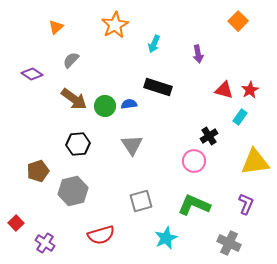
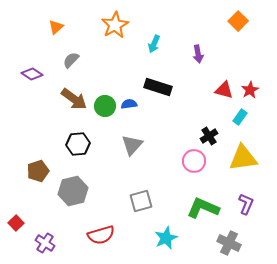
gray triangle: rotated 15 degrees clockwise
yellow triangle: moved 12 px left, 4 px up
green L-shape: moved 9 px right, 3 px down
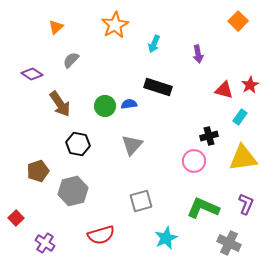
red star: moved 5 px up
brown arrow: moved 14 px left, 5 px down; rotated 20 degrees clockwise
black cross: rotated 18 degrees clockwise
black hexagon: rotated 15 degrees clockwise
red square: moved 5 px up
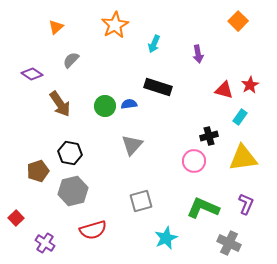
black hexagon: moved 8 px left, 9 px down
red semicircle: moved 8 px left, 5 px up
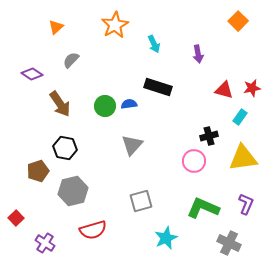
cyan arrow: rotated 48 degrees counterclockwise
red star: moved 2 px right, 3 px down; rotated 18 degrees clockwise
black hexagon: moved 5 px left, 5 px up
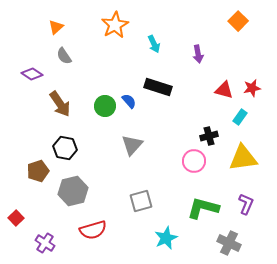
gray semicircle: moved 7 px left, 4 px up; rotated 78 degrees counterclockwise
blue semicircle: moved 3 px up; rotated 56 degrees clockwise
green L-shape: rotated 8 degrees counterclockwise
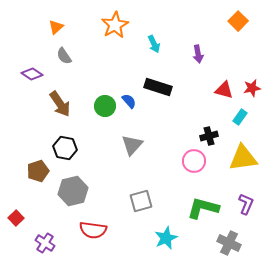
red semicircle: rotated 24 degrees clockwise
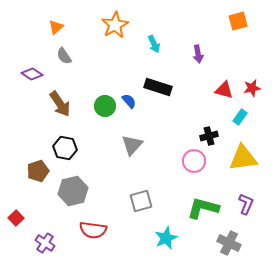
orange square: rotated 30 degrees clockwise
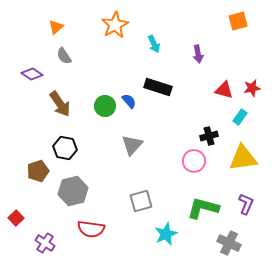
red semicircle: moved 2 px left, 1 px up
cyan star: moved 4 px up
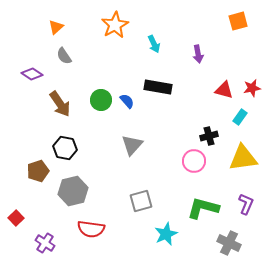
black rectangle: rotated 8 degrees counterclockwise
blue semicircle: moved 2 px left
green circle: moved 4 px left, 6 px up
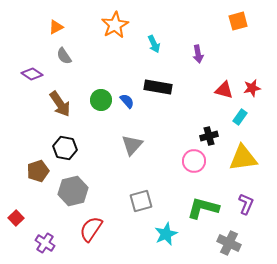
orange triangle: rotated 14 degrees clockwise
red semicircle: rotated 116 degrees clockwise
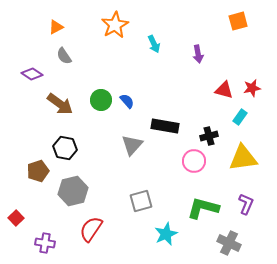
black rectangle: moved 7 px right, 39 px down
brown arrow: rotated 20 degrees counterclockwise
purple cross: rotated 24 degrees counterclockwise
